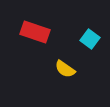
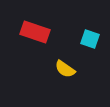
cyan square: rotated 18 degrees counterclockwise
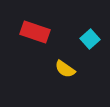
cyan square: rotated 30 degrees clockwise
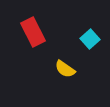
red rectangle: moved 2 px left; rotated 44 degrees clockwise
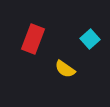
red rectangle: moved 7 px down; rotated 48 degrees clockwise
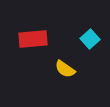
red rectangle: rotated 64 degrees clockwise
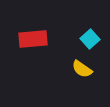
yellow semicircle: moved 17 px right
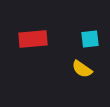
cyan square: rotated 36 degrees clockwise
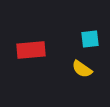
red rectangle: moved 2 px left, 11 px down
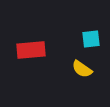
cyan square: moved 1 px right
